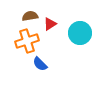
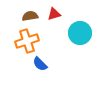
red triangle: moved 4 px right, 10 px up; rotated 16 degrees clockwise
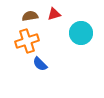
cyan circle: moved 1 px right
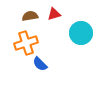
orange cross: moved 1 px left, 2 px down
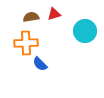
brown semicircle: moved 1 px right, 1 px down
cyan circle: moved 4 px right, 2 px up
orange cross: rotated 15 degrees clockwise
